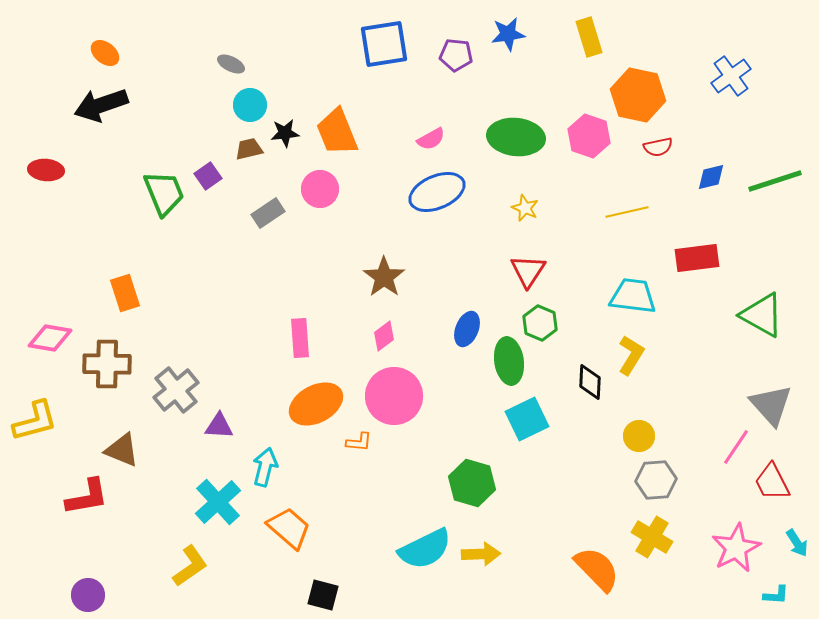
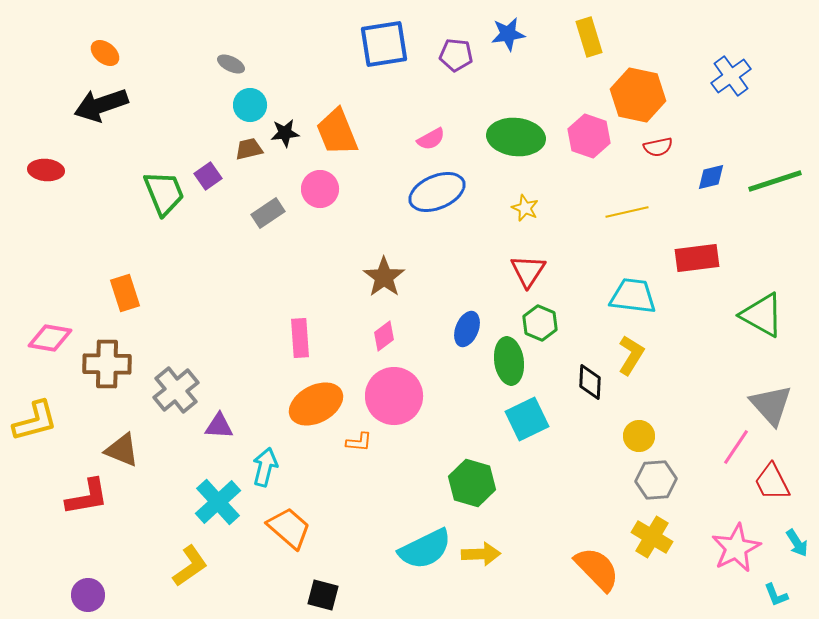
cyan L-shape at (776, 595): rotated 64 degrees clockwise
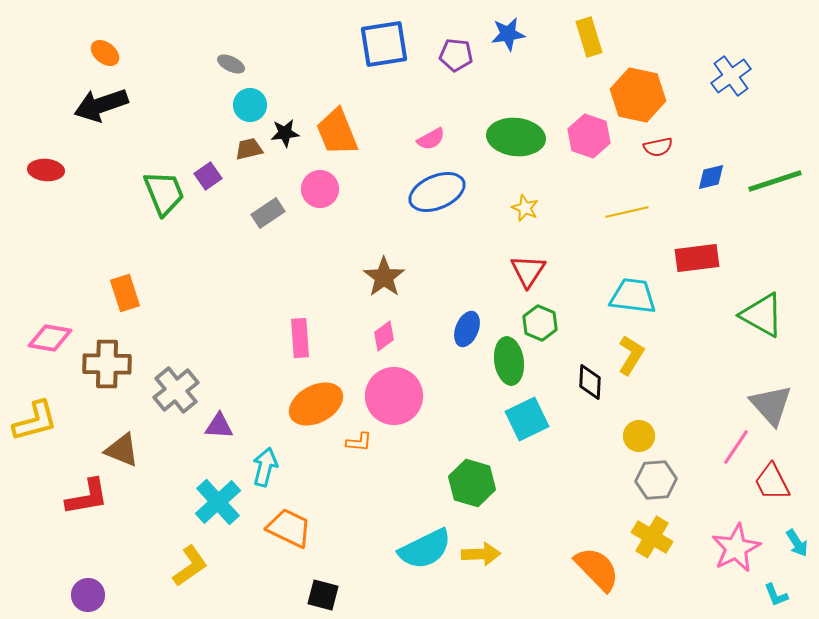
orange trapezoid at (289, 528): rotated 15 degrees counterclockwise
